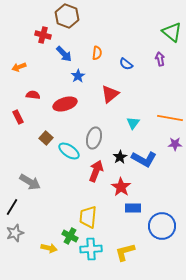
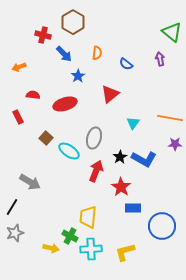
brown hexagon: moved 6 px right, 6 px down; rotated 10 degrees clockwise
yellow arrow: moved 2 px right
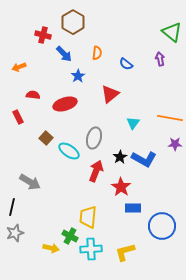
black line: rotated 18 degrees counterclockwise
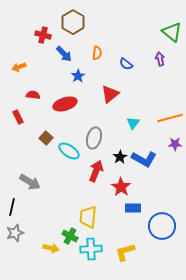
orange line: rotated 25 degrees counterclockwise
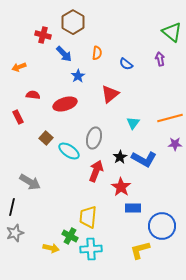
yellow L-shape: moved 15 px right, 2 px up
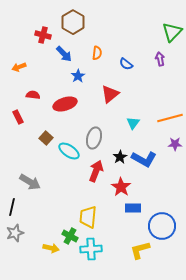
green triangle: rotated 35 degrees clockwise
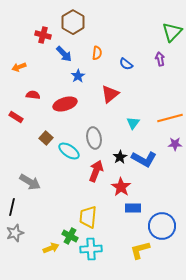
red rectangle: moved 2 px left; rotated 32 degrees counterclockwise
gray ellipse: rotated 25 degrees counterclockwise
yellow arrow: rotated 35 degrees counterclockwise
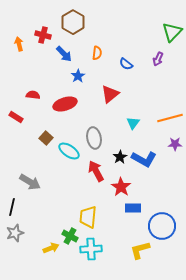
purple arrow: moved 2 px left; rotated 144 degrees counterclockwise
orange arrow: moved 23 px up; rotated 96 degrees clockwise
red arrow: rotated 50 degrees counterclockwise
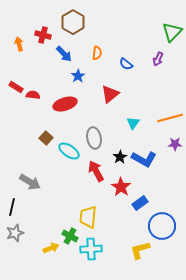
red rectangle: moved 30 px up
blue rectangle: moved 7 px right, 5 px up; rotated 35 degrees counterclockwise
